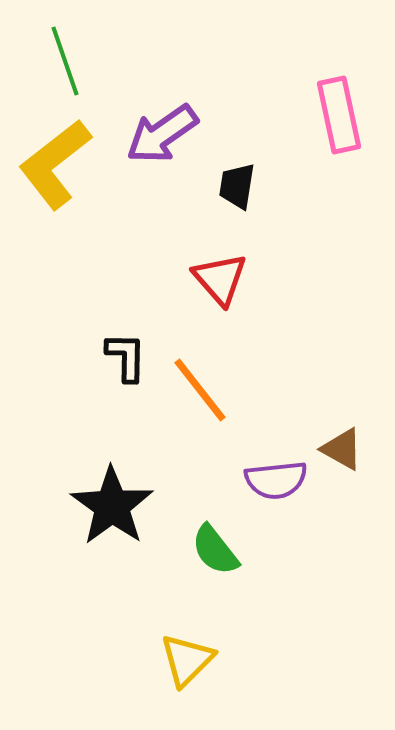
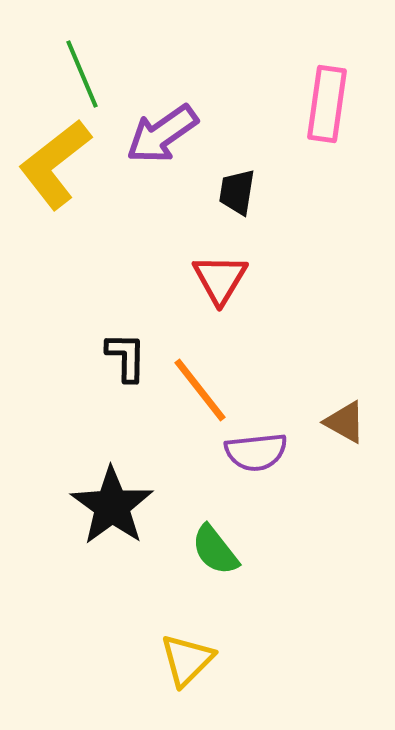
green line: moved 17 px right, 13 px down; rotated 4 degrees counterclockwise
pink rectangle: moved 12 px left, 11 px up; rotated 20 degrees clockwise
black trapezoid: moved 6 px down
red triangle: rotated 12 degrees clockwise
brown triangle: moved 3 px right, 27 px up
purple semicircle: moved 20 px left, 28 px up
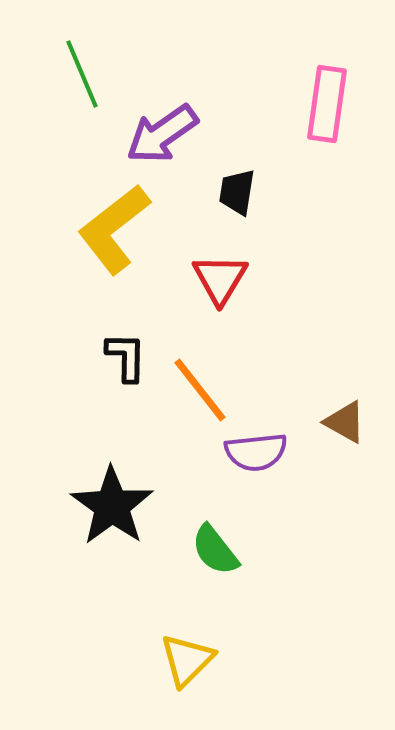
yellow L-shape: moved 59 px right, 65 px down
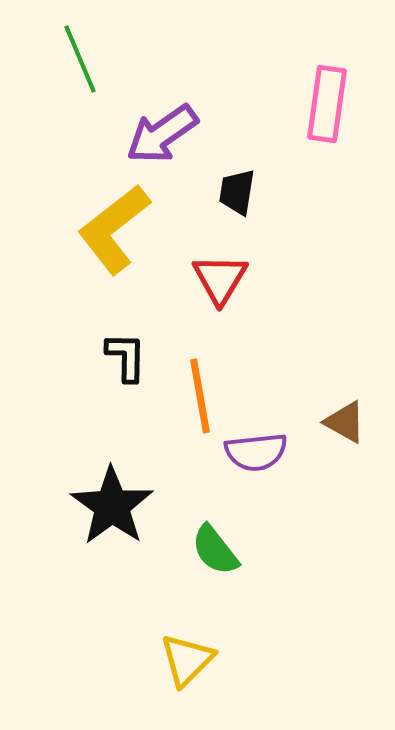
green line: moved 2 px left, 15 px up
orange line: moved 6 px down; rotated 28 degrees clockwise
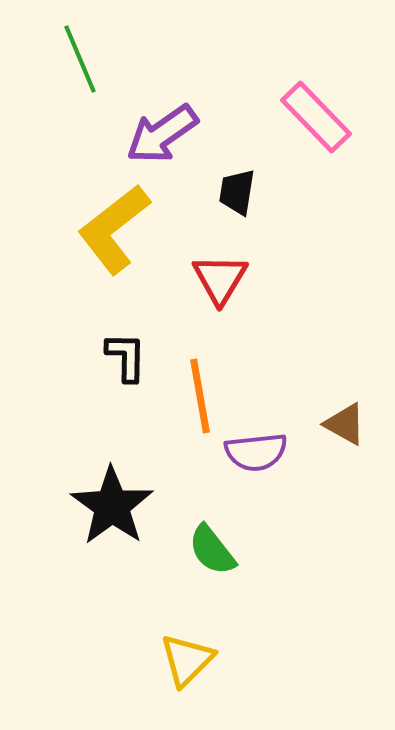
pink rectangle: moved 11 px left, 13 px down; rotated 52 degrees counterclockwise
brown triangle: moved 2 px down
green semicircle: moved 3 px left
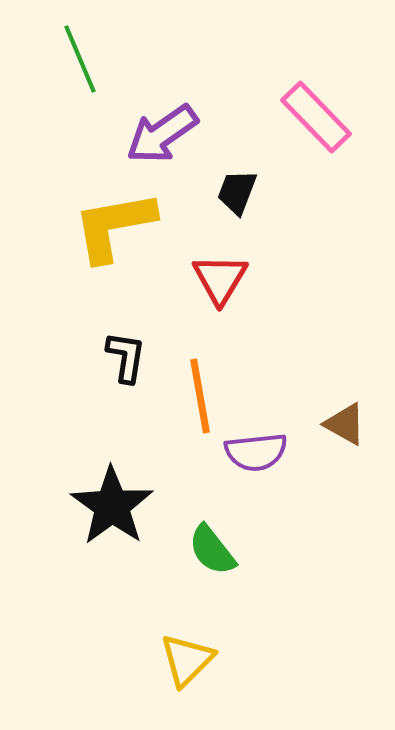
black trapezoid: rotated 12 degrees clockwise
yellow L-shape: moved 3 px up; rotated 28 degrees clockwise
black L-shape: rotated 8 degrees clockwise
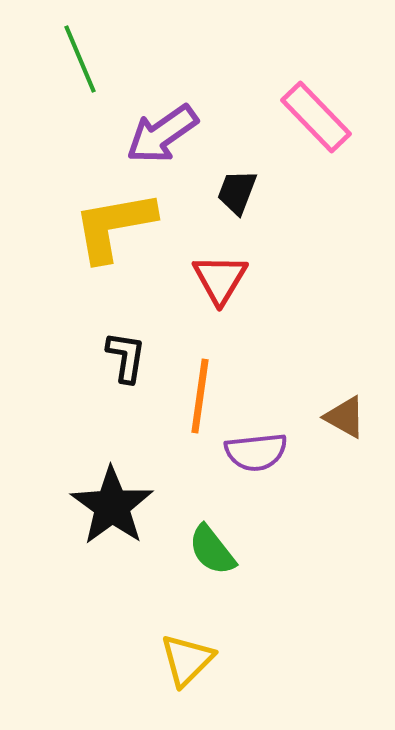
orange line: rotated 18 degrees clockwise
brown triangle: moved 7 px up
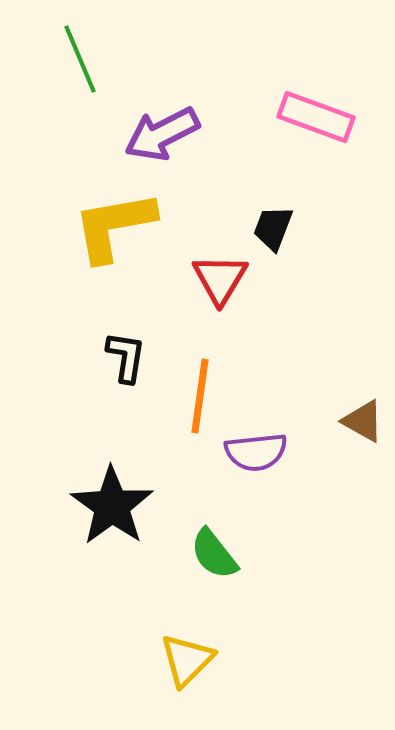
pink rectangle: rotated 26 degrees counterclockwise
purple arrow: rotated 8 degrees clockwise
black trapezoid: moved 36 px right, 36 px down
brown triangle: moved 18 px right, 4 px down
green semicircle: moved 2 px right, 4 px down
